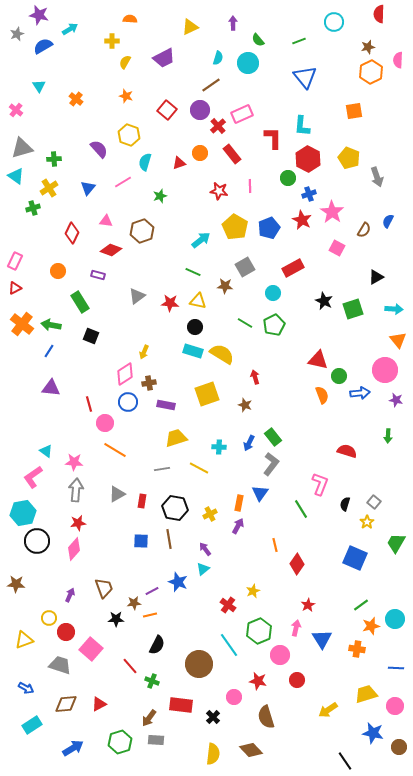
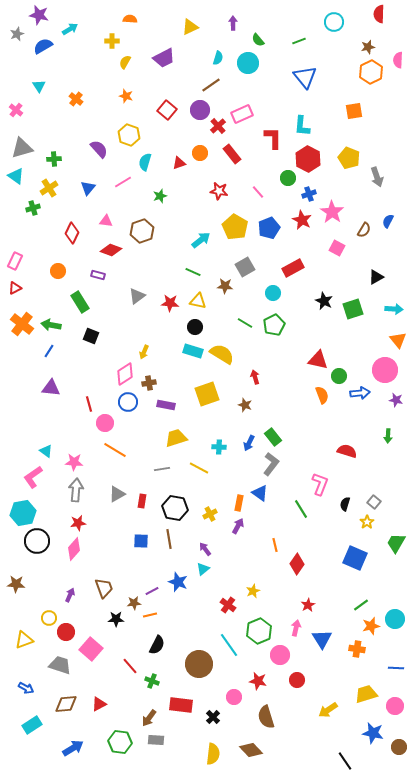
pink line at (250, 186): moved 8 px right, 6 px down; rotated 40 degrees counterclockwise
blue triangle at (260, 493): rotated 30 degrees counterclockwise
green hexagon at (120, 742): rotated 25 degrees clockwise
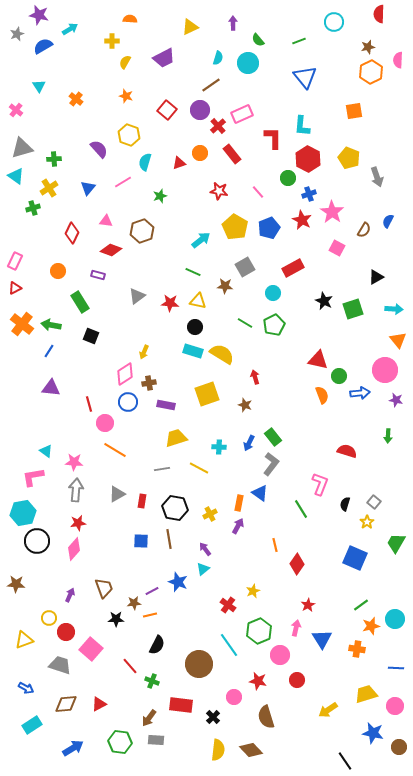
pink L-shape at (33, 477): rotated 25 degrees clockwise
yellow semicircle at (213, 754): moved 5 px right, 4 px up
